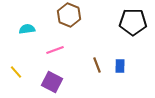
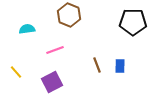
purple square: rotated 35 degrees clockwise
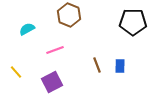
cyan semicircle: rotated 21 degrees counterclockwise
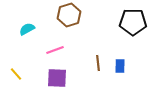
brown hexagon: rotated 20 degrees clockwise
brown line: moved 1 px right, 2 px up; rotated 14 degrees clockwise
yellow line: moved 2 px down
purple square: moved 5 px right, 4 px up; rotated 30 degrees clockwise
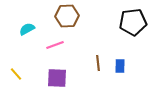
brown hexagon: moved 2 px left, 1 px down; rotated 15 degrees clockwise
black pentagon: rotated 8 degrees counterclockwise
pink line: moved 5 px up
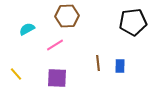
pink line: rotated 12 degrees counterclockwise
